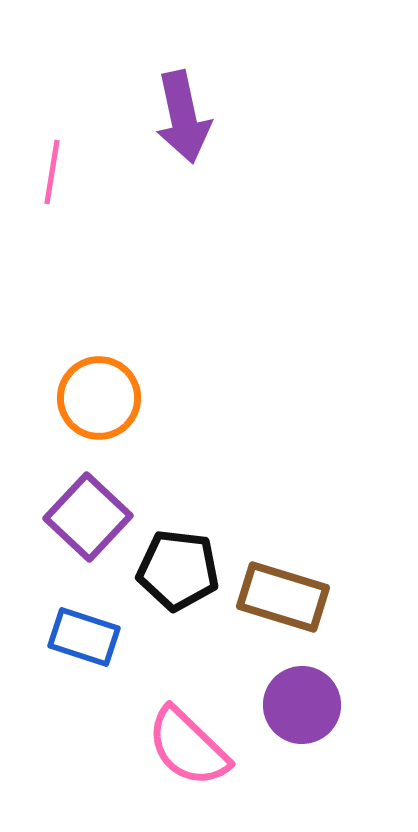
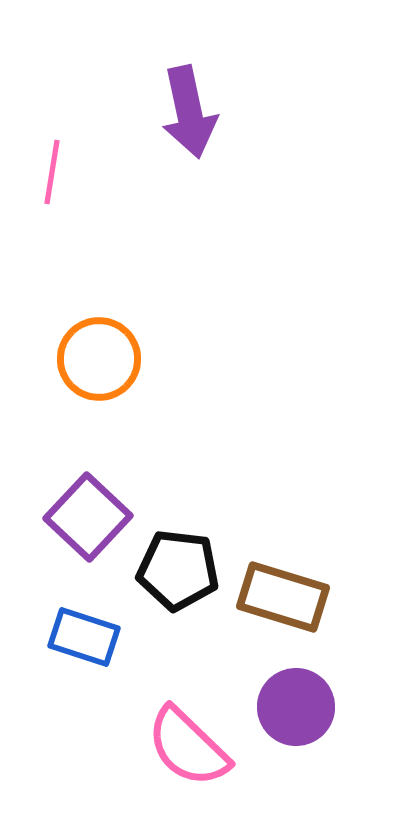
purple arrow: moved 6 px right, 5 px up
orange circle: moved 39 px up
purple circle: moved 6 px left, 2 px down
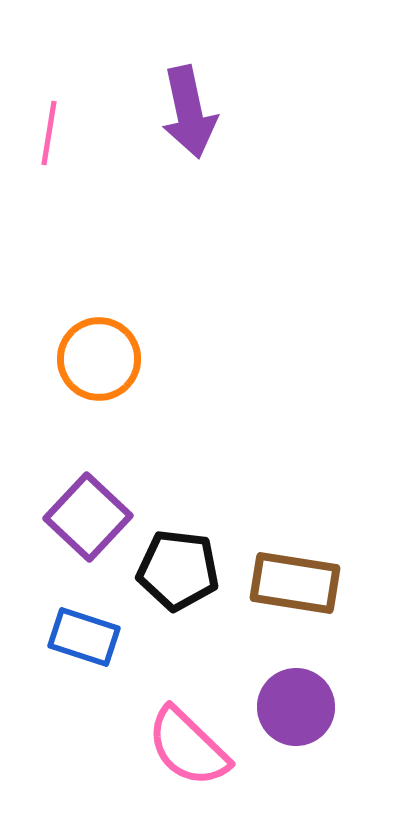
pink line: moved 3 px left, 39 px up
brown rectangle: moved 12 px right, 14 px up; rotated 8 degrees counterclockwise
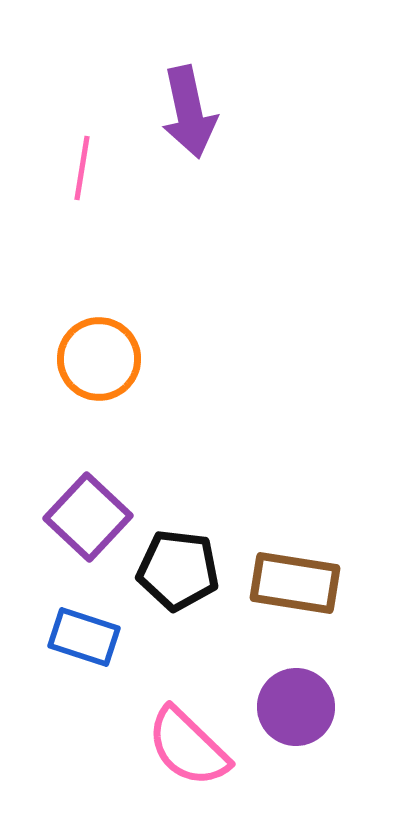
pink line: moved 33 px right, 35 px down
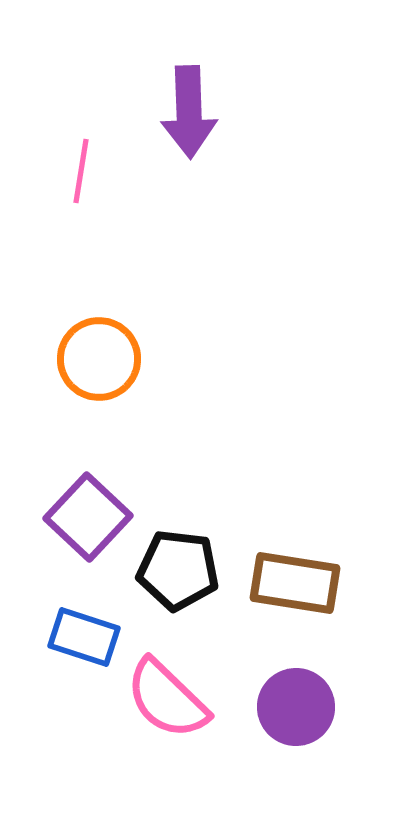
purple arrow: rotated 10 degrees clockwise
pink line: moved 1 px left, 3 px down
pink semicircle: moved 21 px left, 48 px up
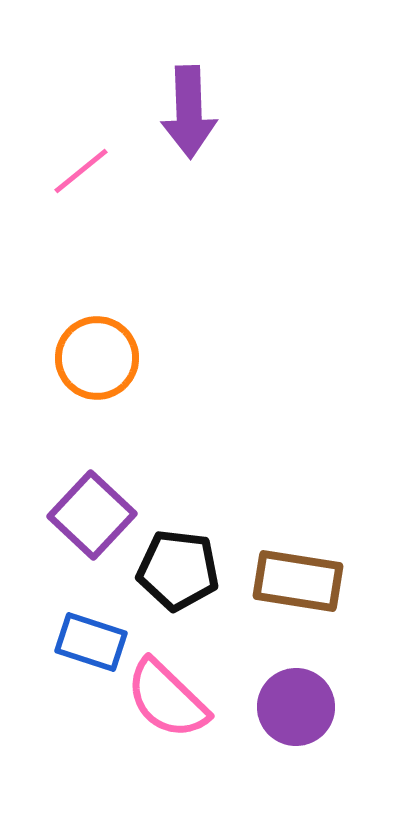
pink line: rotated 42 degrees clockwise
orange circle: moved 2 px left, 1 px up
purple square: moved 4 px right, 2 px up
brown rectangle: moved 3 px right, 2 px up
blue rectangle: moved 7 px right, 5 px down
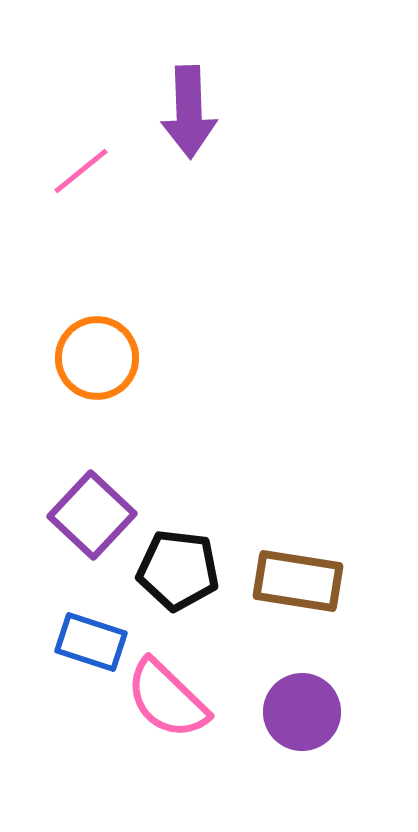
purple circle: moved 6 px right, 5 px down
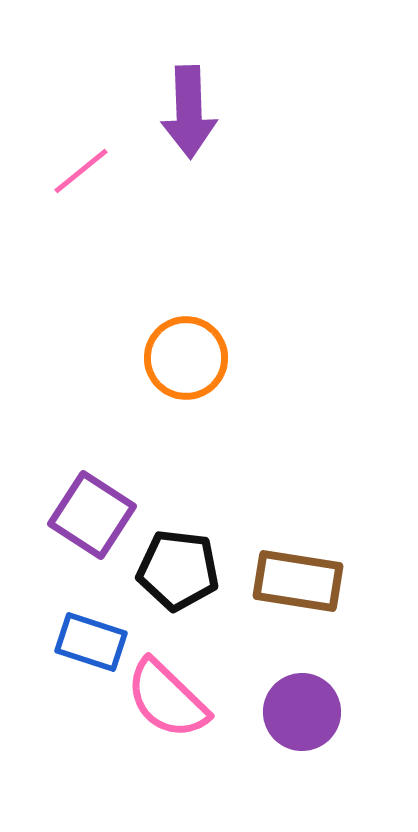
orange circle: moved 89 px right
purple square: rotated 10 degrees counterclockwise
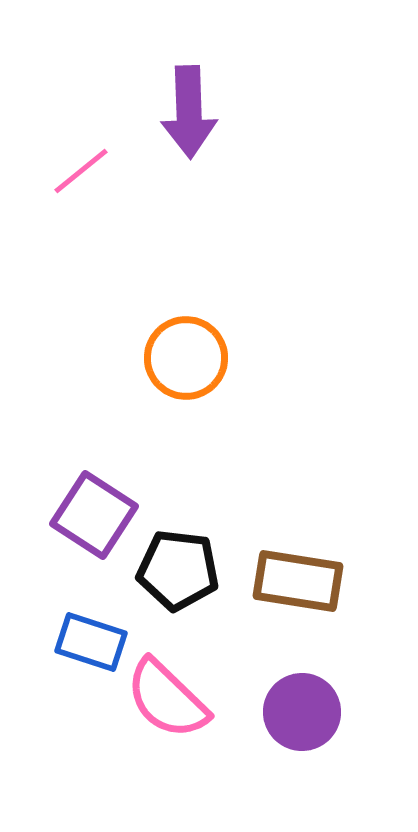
purple square: moved 2 px right
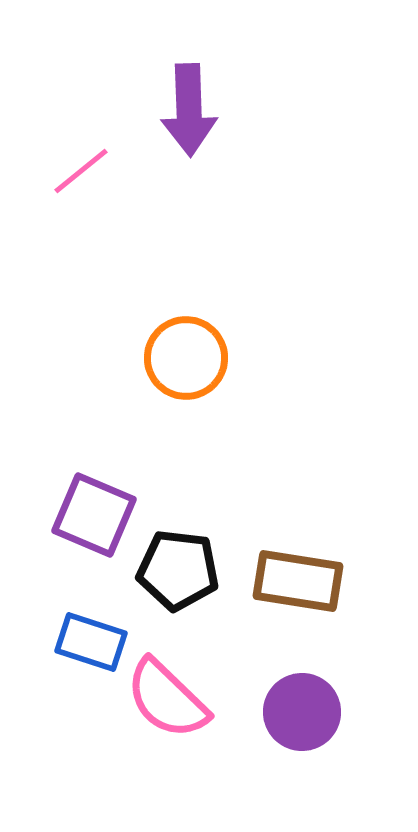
purple arrow: moved 2 px up
purple square: rotated 10 degrees counterclockwise
